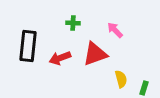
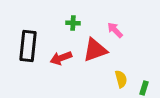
red triangle: moved 4 px up
red arrow: moved 1 px right
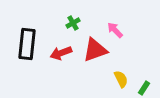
green cross: rotated 32 degrees counterclockwise
black rectangle: moved 1 px left, 2 px up
red arrow: moved 5 px up
yellow semicircle: rotated 12 degrees counterclockwise
green rectangle: rotated 16 degrees clockwise
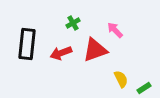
green rectangle: rotated 24 degrees clockwise
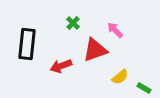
green cross: rotated 16 degrees counterclockwise
red arrow: moved 13 px down
yellow semicircle: moved 1 px left, 2 px up; rotated 78 degrees clockwise
green rectangle: rotated 64 degrees clockwise
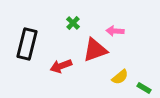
pink arrow: moved 1 px down; rotated 42 degrees counterclockwise
black rectangle: rotated 8 degrees clockwise
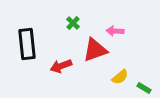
black rectangle: rotated 20 degrees counterclockwise
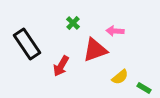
black rectangle: rotated 28 degrees counterclockwise
red arrow: rotated 40 degrees counterclockwise
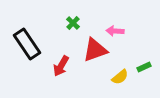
green rectangle: moved 21 px up; rotated 56 degrees counterclockwise
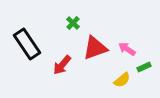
pink arrow: moved 12 px right, 18 px down; rotated 30 degrees clockwise
red triangle: moved 2 px up
red arrow: moved 1 px right, 1 px up; rotated 10 degrees clockwise
yellow semicircle: moved 2 px right, 3 px down
